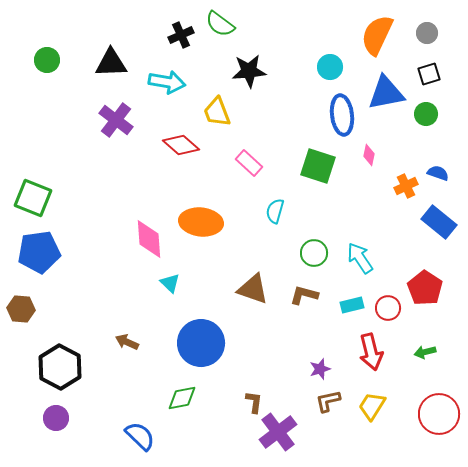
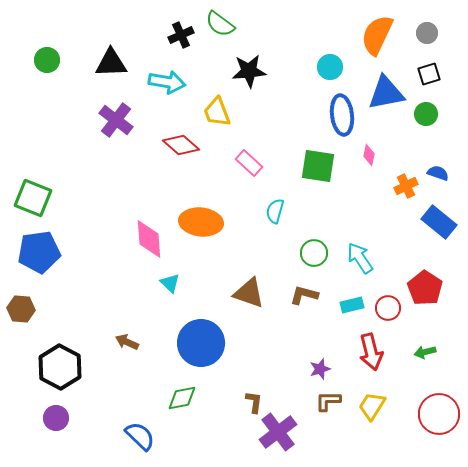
green square at (318, 166): rotated 9 degrees counterclockwise
brown triangle at (253, 289): moved 4 px left, 4 px down
brown L-shape at (328, 401): rotated 12 degrees clockwise
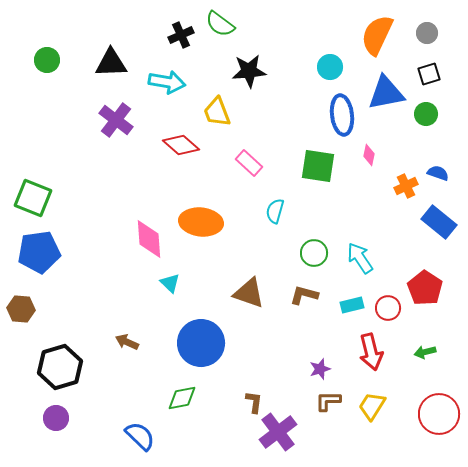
black hexagon at (60, 367): rotated 15 degrees clockwise
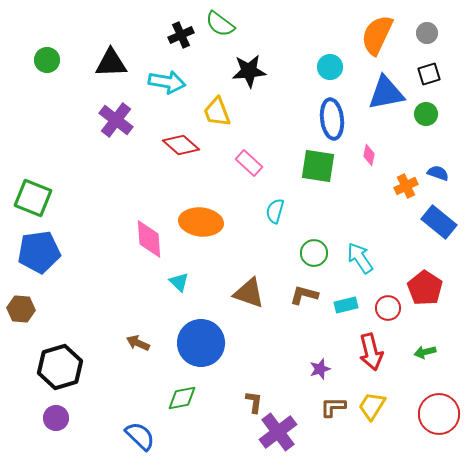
blue ellipse at (342, 115): moved 10 px left, 4 px down
cyan triangle at (170, 283): moved 9 px right, 1 px up
cyan rectangle at (352, 305): moved 6 px left
brown arrow at (127, 342): moved 11 px right, 1 px down
brown L-shape at (328, 401): moved 5 px right, 6 px down
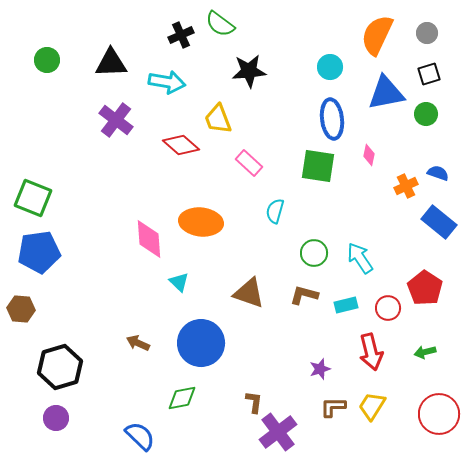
yellow trapezoid at (217, 112): moved 1 px right, 7 px down
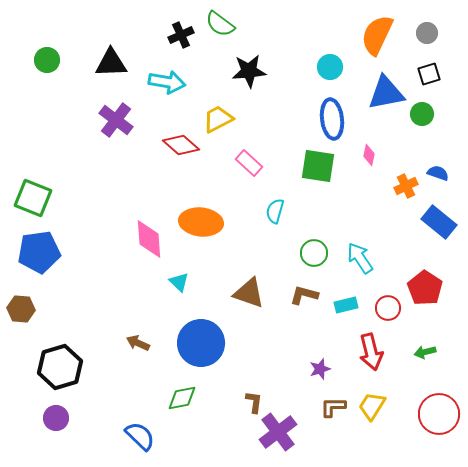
green circle at (426, 114): moved 4 px left
yellow trapezoid at (218, 119): rotated 84 degrees clockwise
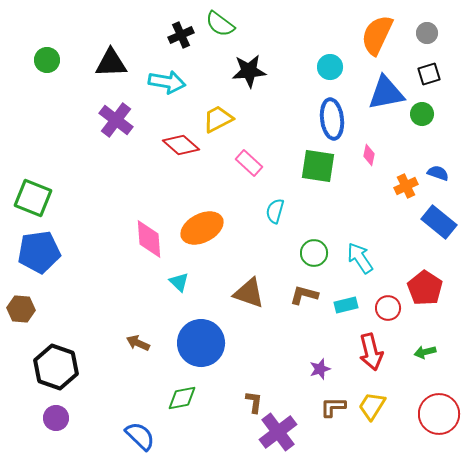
orange ellipse at (201, 222): moved 1 px right, 6 px down; rotated 33 degrees counterclockwise
black hexagon at (60, 367): moved 4 px left; rotated 24 degrees counterclockwise
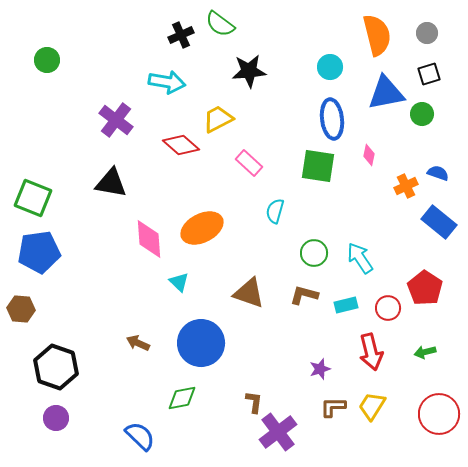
orange semicircle at (377, 35): rotated 141 degrees clockwise
black triangle at (111, 63): moved 120 px down; rotated 12 degrees clockwise
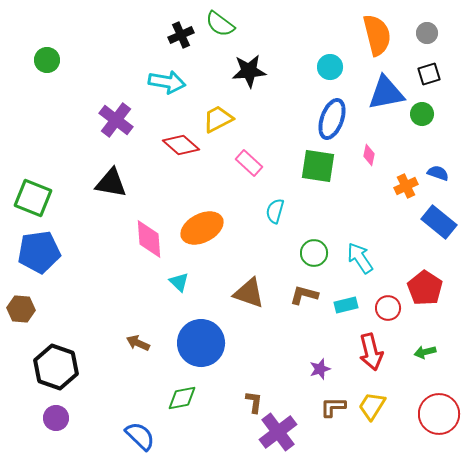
blue ellipse at (332, 119): rotated 27 degrees clockwise
